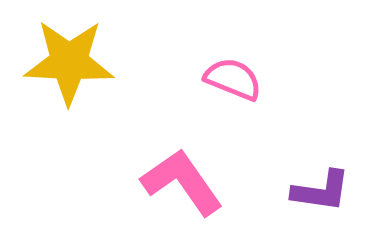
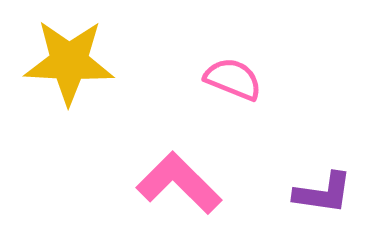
pink L-shape: moved 3 px left, 1 px down; rotated 10 degrees counterclockwise
purple L-shape: moved 2 px right, 2 px down
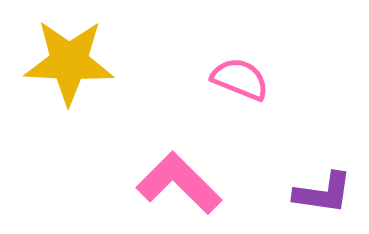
pink semicircle: moved 7 px right
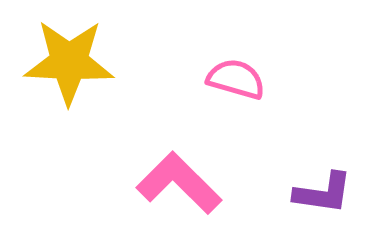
pink semicircle: moved 4 px left; rotated 6 degrees counterclockwise
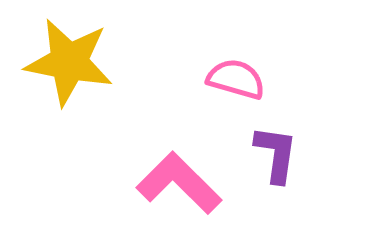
yellow star: rotated 8 degrees clockwise
purple L-shape: moved 47 px left, 39 px up; rotated 90 degrees counterclockwise
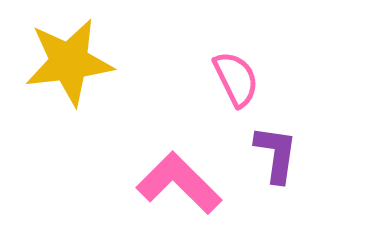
yellow star: rotated 18 degrees counterclockwise
pink semicircle: rotated 48 degrees clockwise
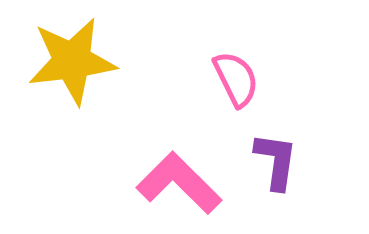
yellow star: moved 3 px right, 1 px up
purple L-shape: moved 7 px down
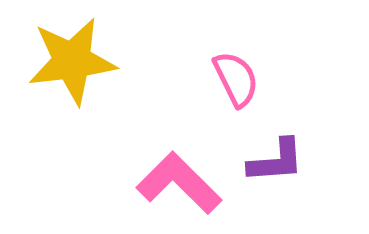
purple L-shape: rotated 78 degrees clockwise
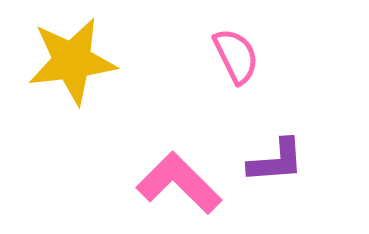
pink semicircle: moved 23 px up
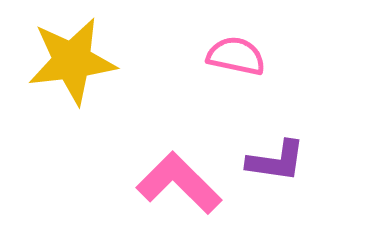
pink semicircle: rotated 52 degrees counterclockwise
purple L-shape: rotated 12 degrees clockwise
